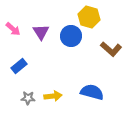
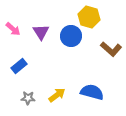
yellow arrow: moved 4 px right, 1 px up; rotated 30 degrees counterclockwise
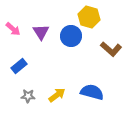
gray star: moved 2 px up
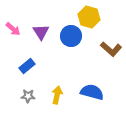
blue rectangle: moved 8 px right
yellow arrow: rotated 42 degrees counterclockwise
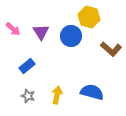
gray star: rotated 16 degrees clockwise
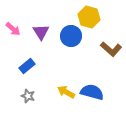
yellow arrow: moved 9 px right, 3 px up; rotated 72 degrees counterclockwise
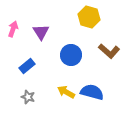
pink arrow: rotated 112 degrees counterclockwise
blue circle: moved 19 px down
brown L-shape: moved 2 px left, 2 px down
gray star: moved 1 px down
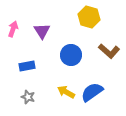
purple triangle: moved 1 px right, 1 px up
blue rectangle: rotated 28 degrees clockwise
blue semicircle: rotated 50 degrees counterclockwise
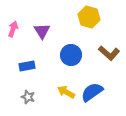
brown L-shape: moved 2 px down
